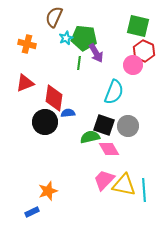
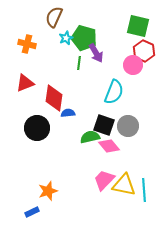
green pentagon: rotated 10 degrees clockwise
black circle: moved 8 px left, 6 px down
pink diamond: moved 3 px up; rotated 10 degrees counterclockwise
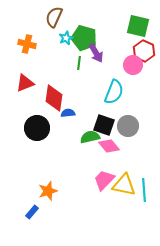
blue rectangle: rotated 24 degrees counterclockwise
